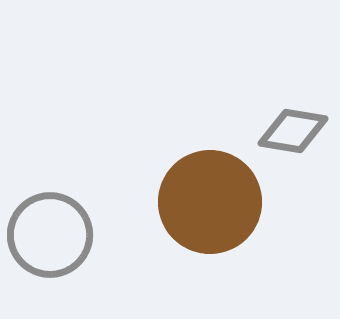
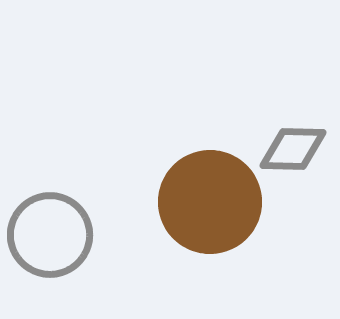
gray diamond: moved 18 px down; rotated 8 degrees counterclockwise
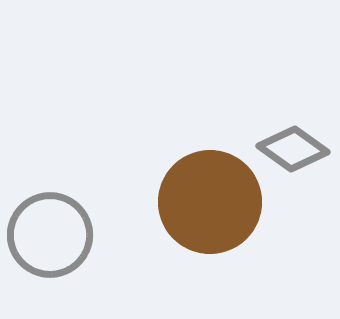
gray diamond: rotated 34 degrees clockwise
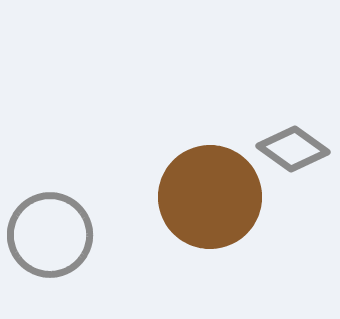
brown circle: moved 5 px up
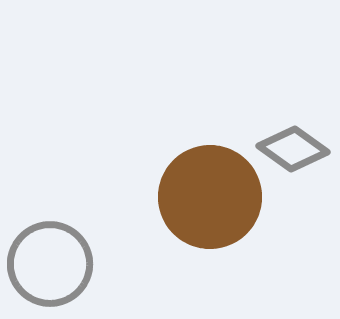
gray circle: moved 29 px down
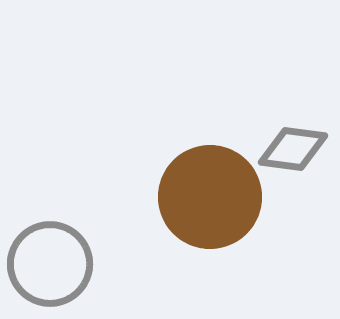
gray diamond: rotated 28 degrees counterclockwise
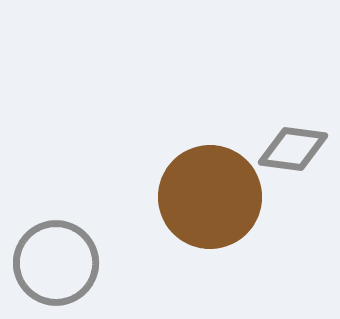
gray circle: moved 6 px right, 1 px up
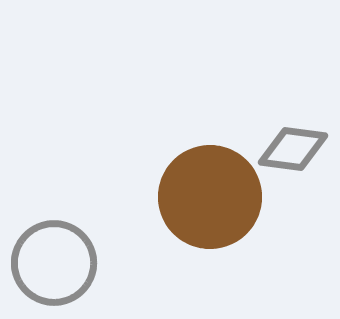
gray circle: moved 2 px left
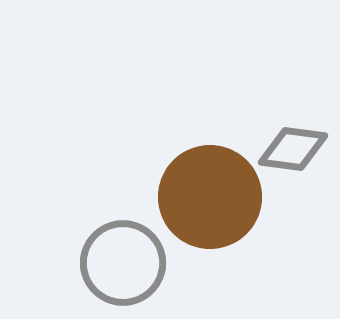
gray circle: moved 69 px right
